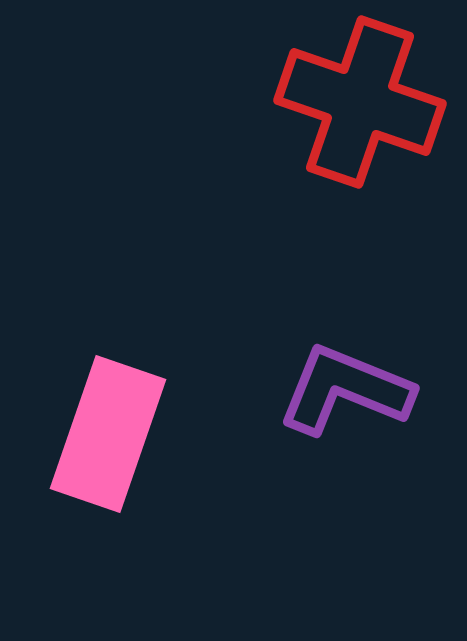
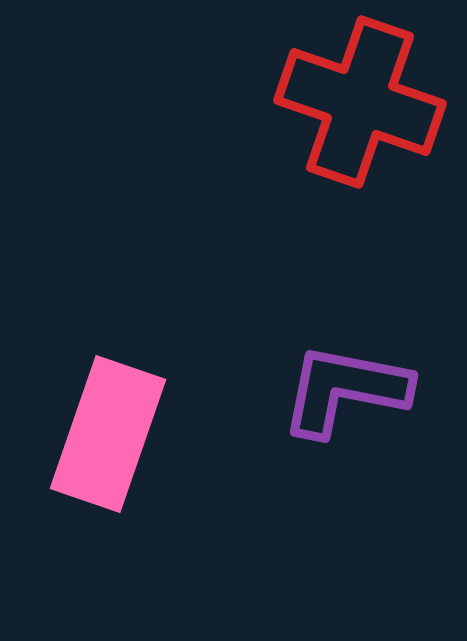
purple L-shape: rotated 11 degrees counterclockwise
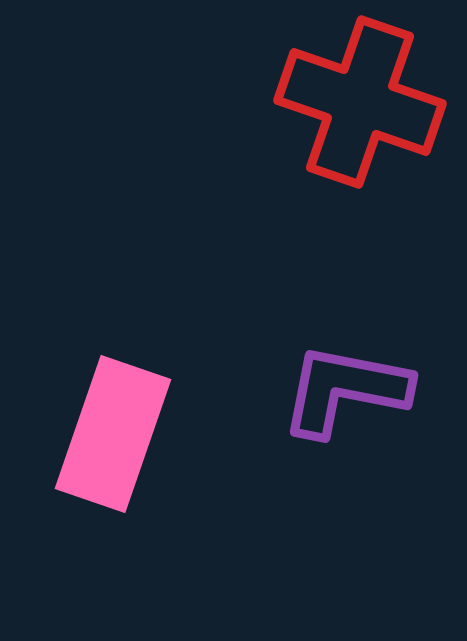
pink rectangle: moved 5 px right
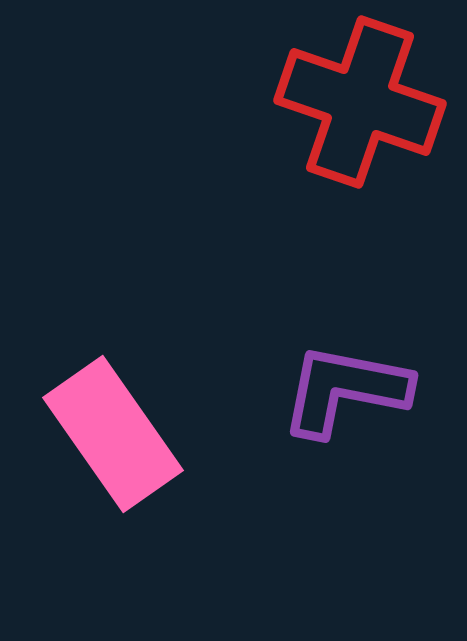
pink rectangle: rotated 54 degrees counterclockwise
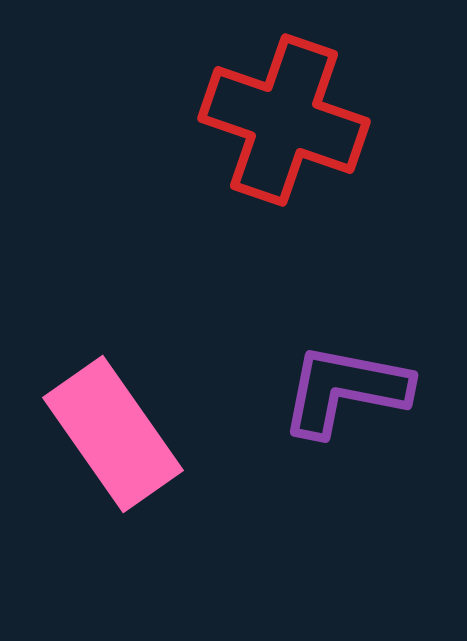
red cross: moved 76 px left, 18 px down
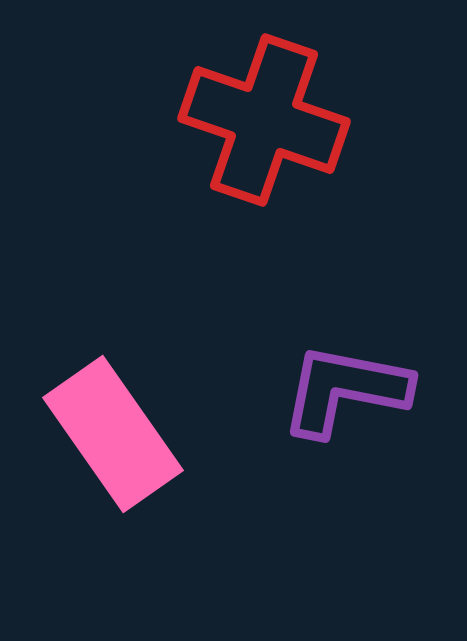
red cross: moved 20 px left
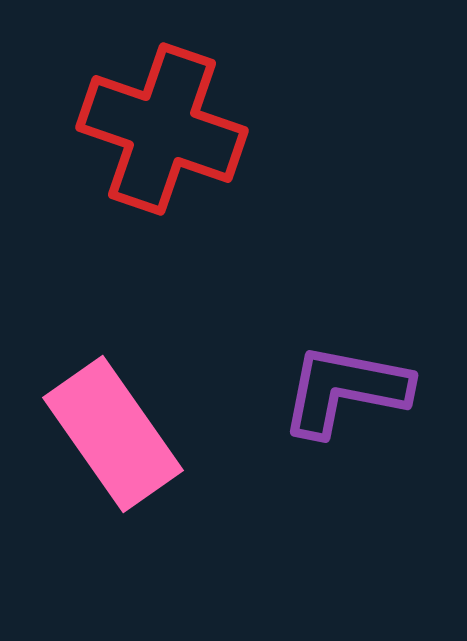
red cross: moved 102 px left, 9 px down
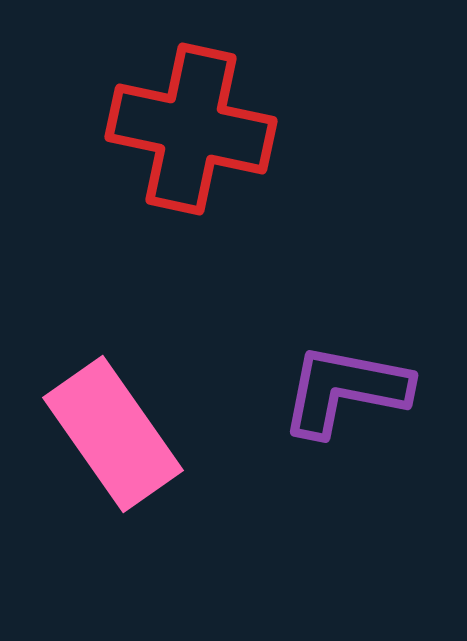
red cross: moved 29 px right; rotated 7 degrees counterclockwise
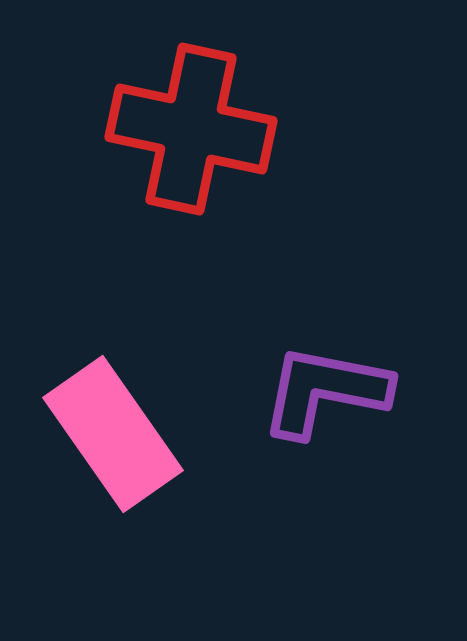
purple L-shape: moved 20 px left, 1 px down
